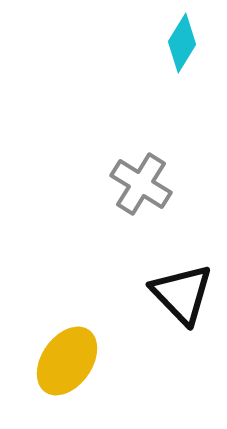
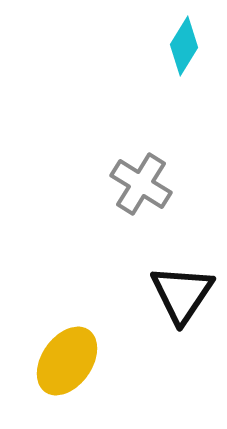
cyan diamond: moved 2 px right, 3 px down
black triangle: rotated 18 degrees clockwise
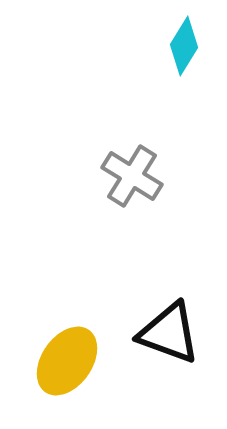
gray cross: moved 9 px left, 8 px up
black triangle: moved 13 px left, 39 px down; rotated 44 degrees counterclockwise
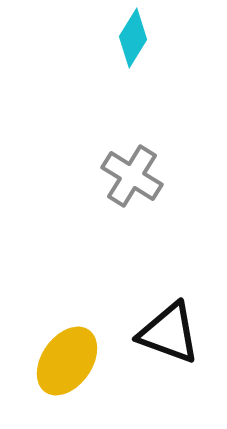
cyan diamond: moved 51 px left, 8 px up
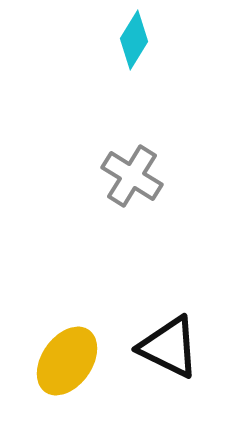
cyan diamond: moved 1 px right, 2 px down
black triangle: moved 14 px down; rotated 6 degrees clockwise
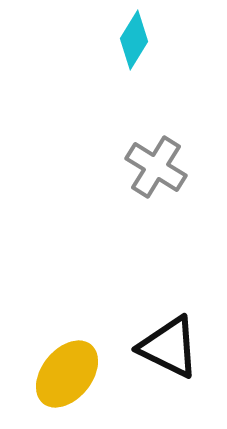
gray cross: moved 24 px right, 9 px up
yellow ellipse: moved 13 px down; rotated 4 degrees clockwise
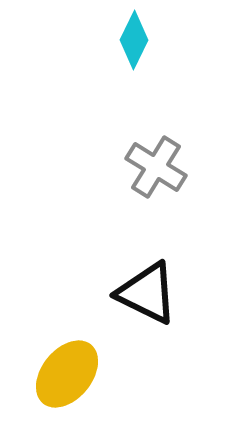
cyan diamond: rotated 6 degrees counterclockwise
black triangle: moved 22 px left, 54 px up
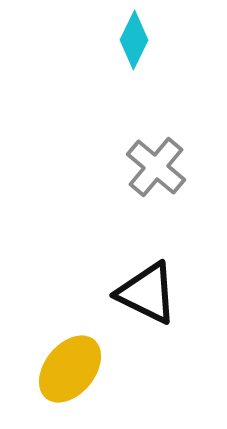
gray cross: rotated 8 degrees clockwise
yellow ellipse: moved 3 px right, 5 px up
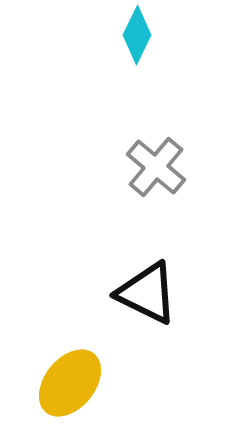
cyan diamond: moved 3 px right, 5 px up
yellow ellipse: moved 14 px down
